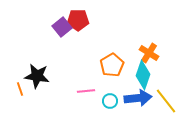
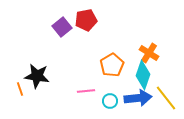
red pentagon: moved 8 px right; rotated 10 degrees counterclockwise
yellow line: moved 3 px up
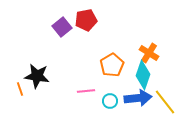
yellow line: moved 1 px left, 4 px down
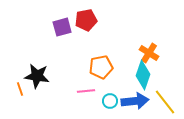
purple square: rotated 24 degrees clockwise
orange pentagon: moved 11 px left, 2 px down; rotated 20 degrees clockwise
blue arrow: moved 3 px left, 3 px down
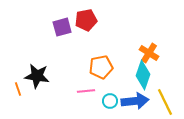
orange line: moved 2 px left
yellow line: rotated 12 degrees clockwise
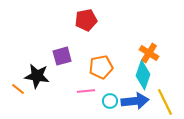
purple square: moved 29 px down
orange line: rotated 32 degrees counterclockwise
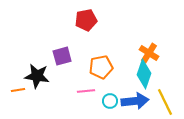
cyan diamond: moved 1 px right, 1 px up
orange line: moved 1 px down; rotated 48 degrees counterclockwise
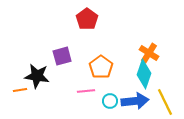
red pentagon: moved 1 px right, 1 px up; rotated 25 degrees counterclockwise
orange pentagon: rotated 25 degrees counterclockwise
orange line: moved 2 px right
